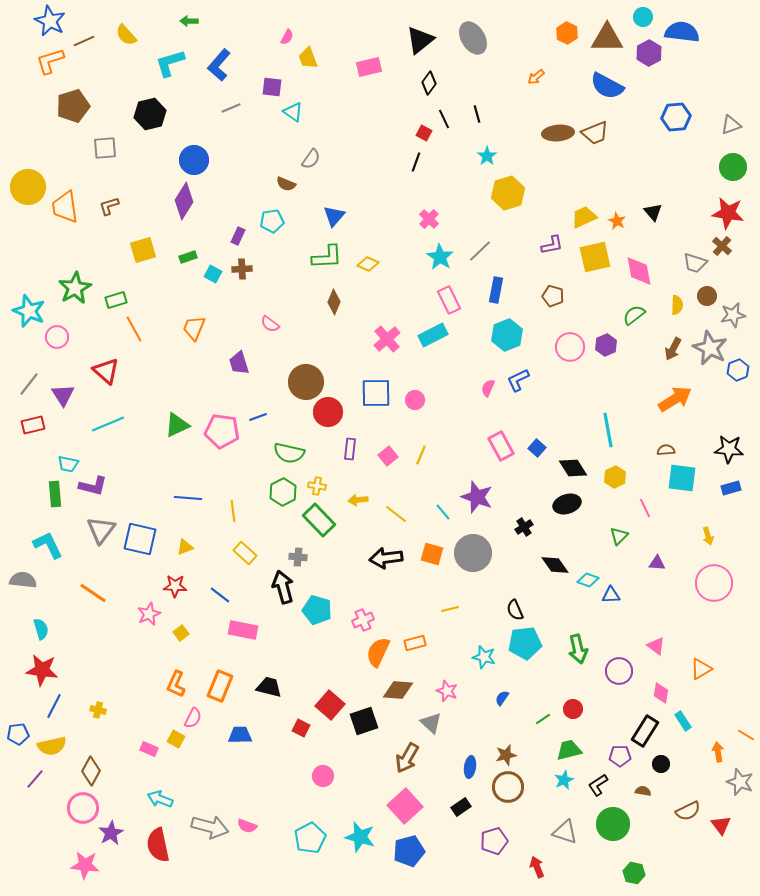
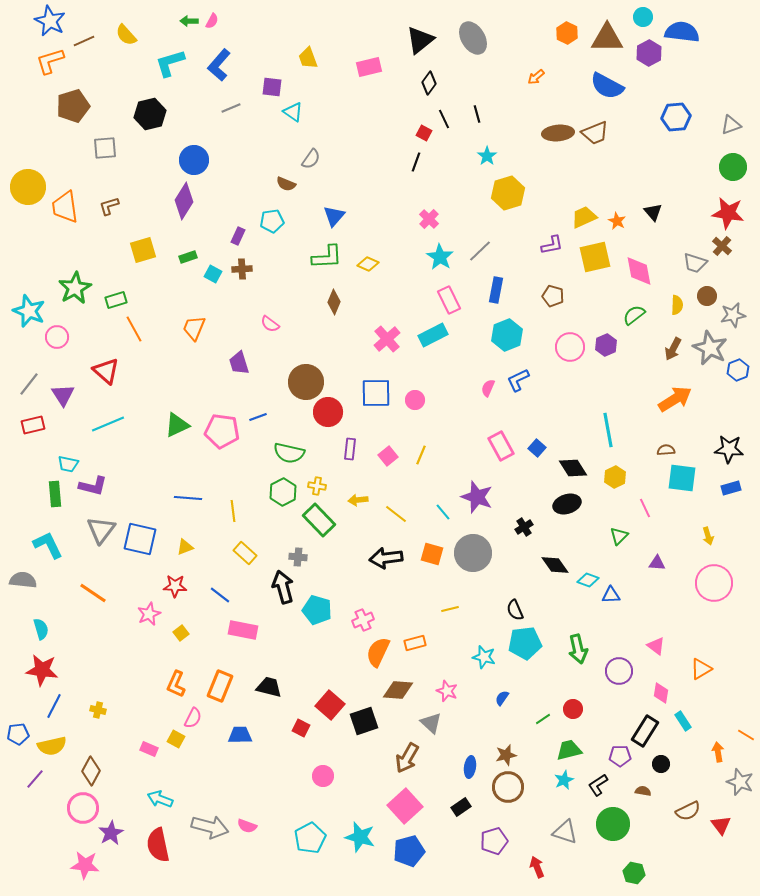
pink semicircle at (287, 37): moved 75 px left, 16 px up
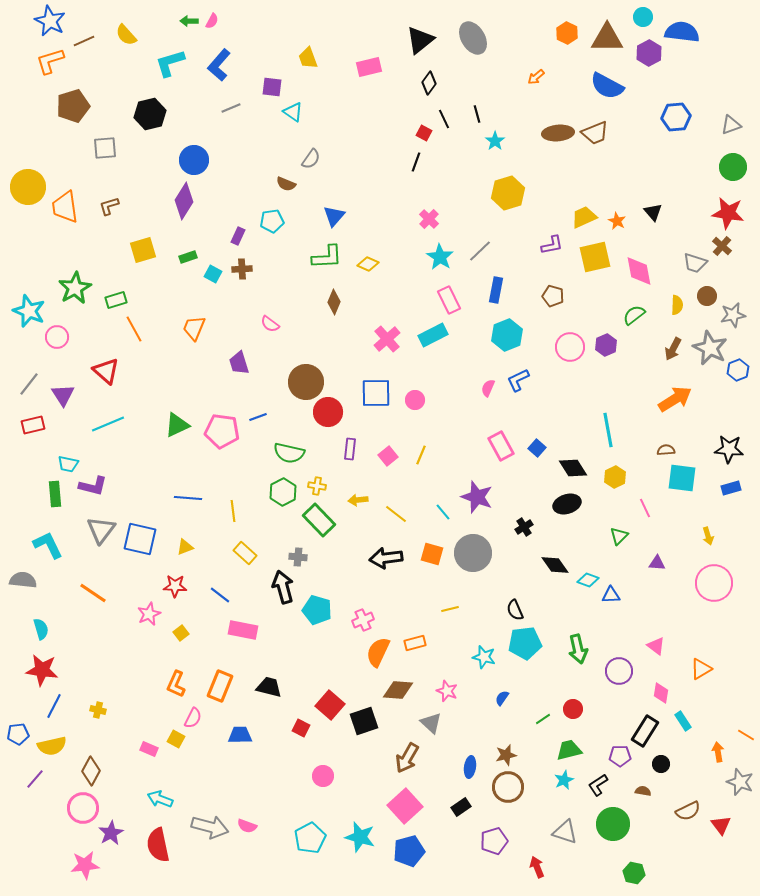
cyan star at (487, 156): moved 8 px right, 15 px up
pink star at (85, 865): rotated 12 degrees counterclockwise
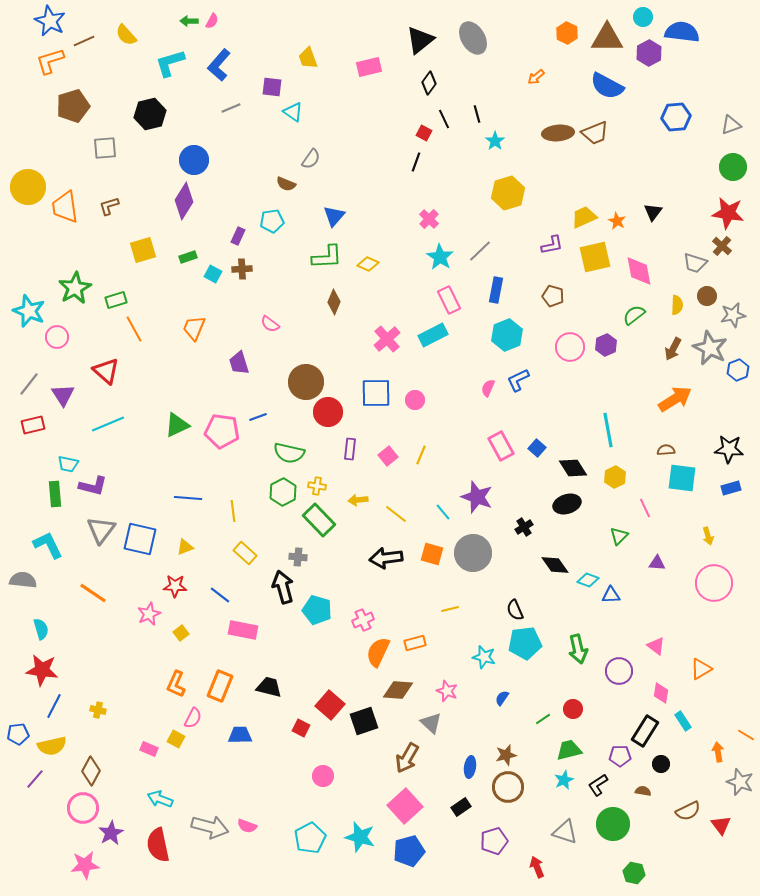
black triangle at (653, 212): rotated 18 degrees clockwise
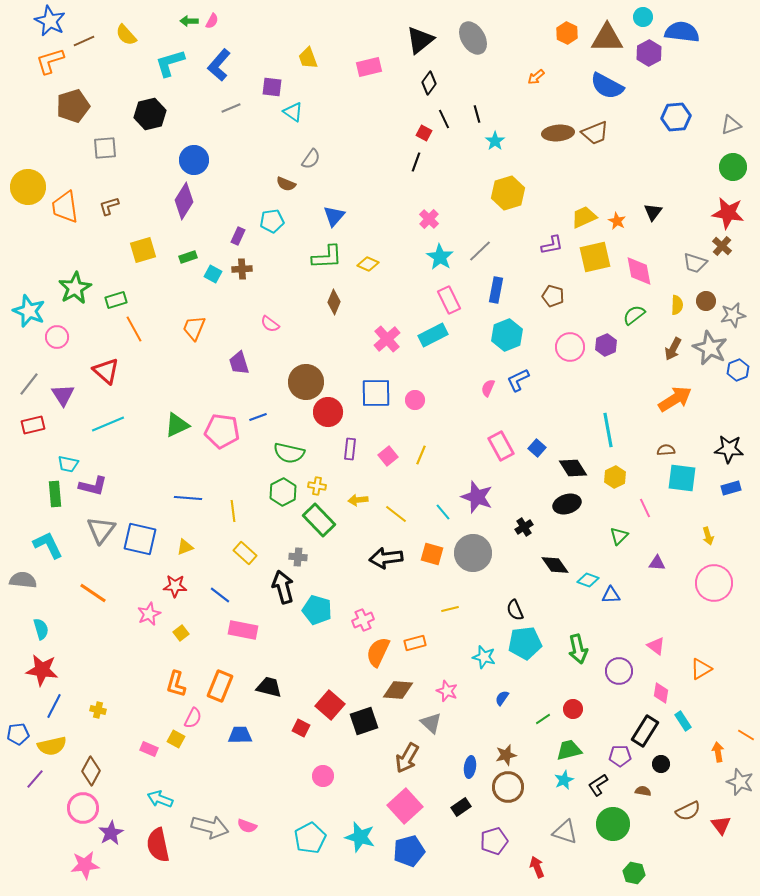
brown circle at (707, 296): moved 1 px left, 5 px down
orange L-shape at (176, 684): rotated 8 degrees counterclockwise
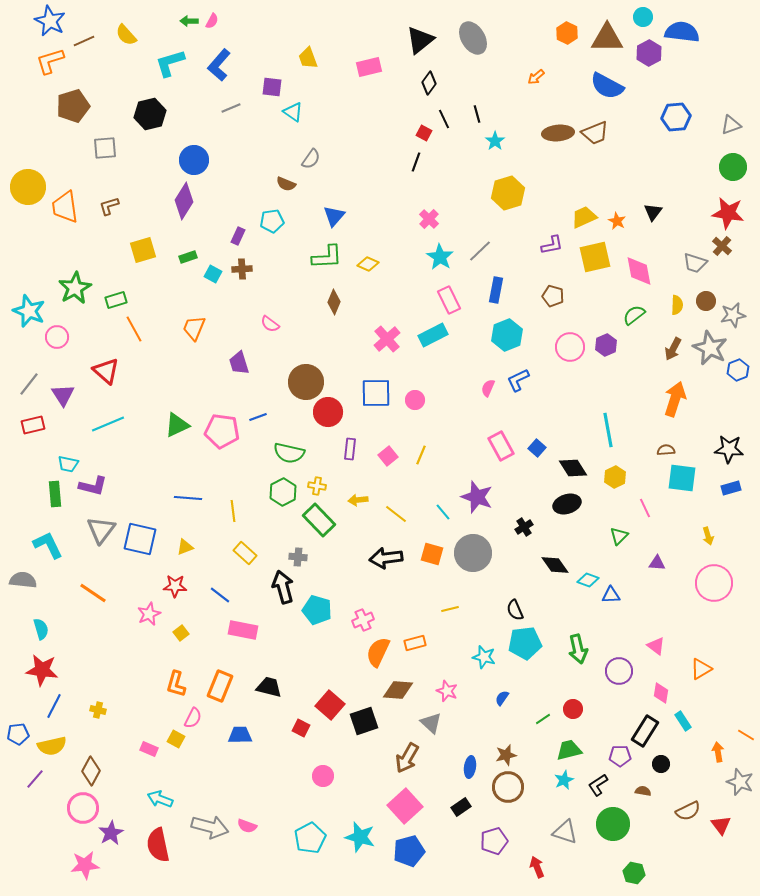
orange arrow at (675, 399): rotated 40 degrees counterclockwise
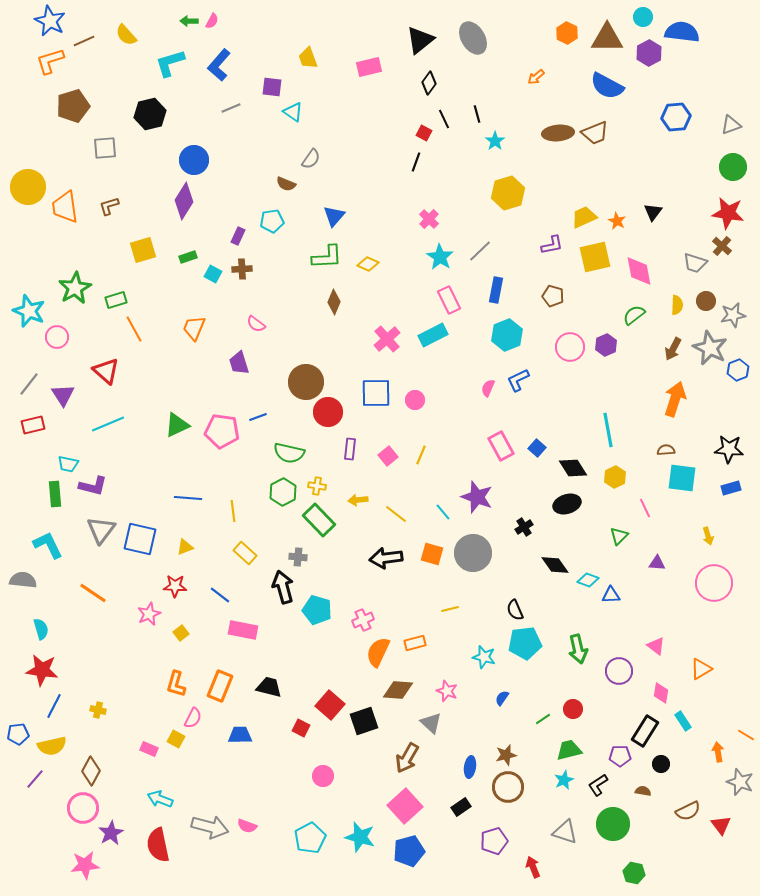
pink semicircle at (270, 324): moved 14 px left
red arrow at (537, 867): moved 4 px left
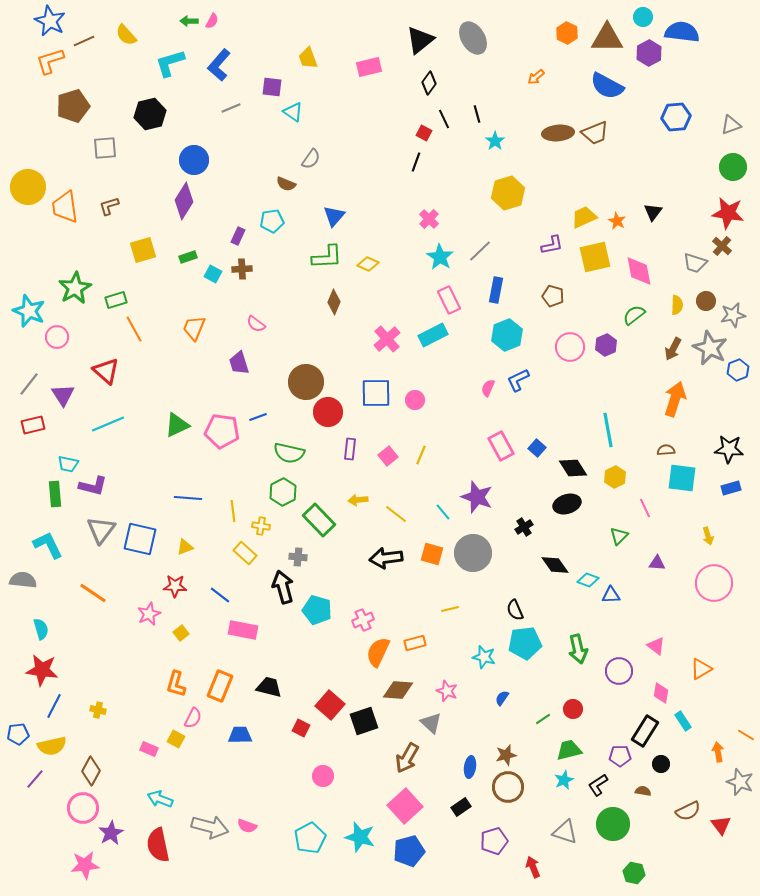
yellow cross at (317, 486): moved 56 px left, 40 px down
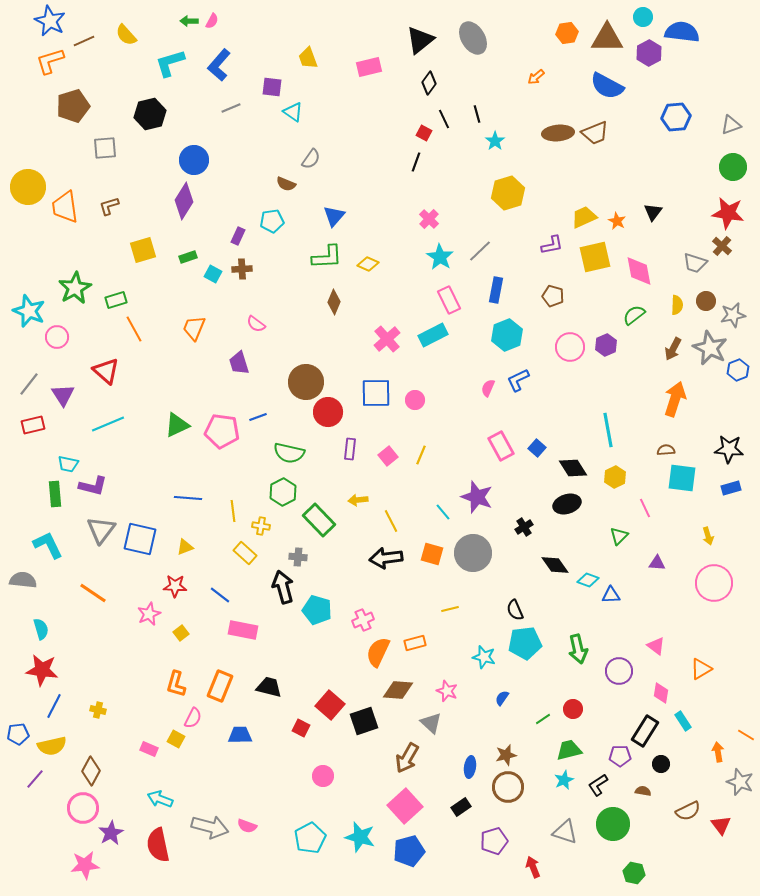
orange hexagon at (567, 33): rotated 25 degrees clockwise
yellow line at (396, 514): moved 5 px left, 7 px down; rotated 25 degrees clockwise
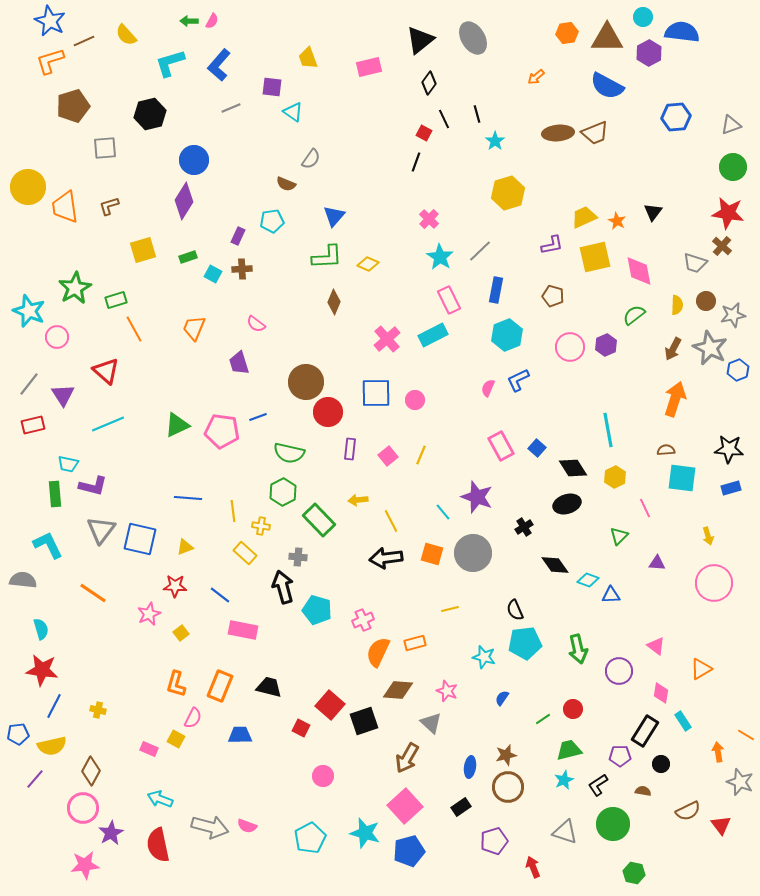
cyan star at (360, 837): moved 5 px right, 4 px up
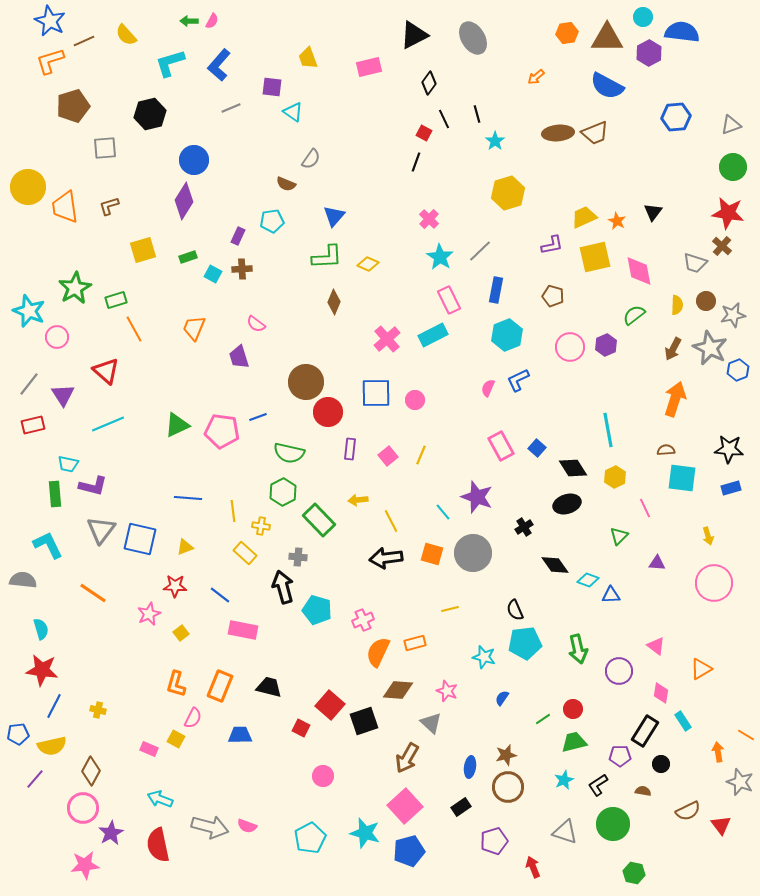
black triangle at (420, 40): moved 6 px left, 5 px up; rotated 12 degrees clockwise
purple trapezoid at (239, 363): moved 6 px up
green trapezoid at (569, 750): moved 5 px right, 8 px up
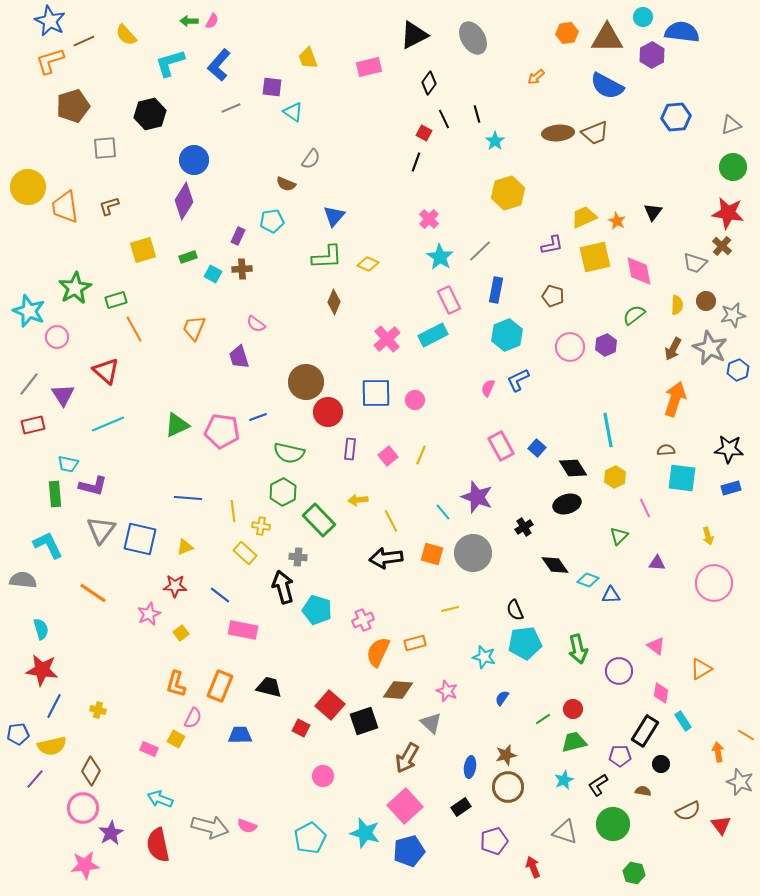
purple hexagon at (649, 53): moved 3 px right, 2 px down
